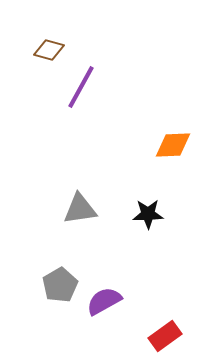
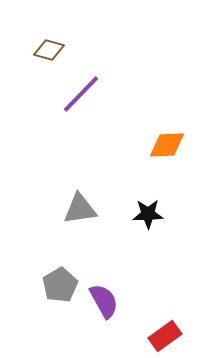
purple line: moved 7 px down; rotated 15 degrees clockwise
orange diamond: moved 6 px left
purple semicircle: rotated 90 degrees clockwise
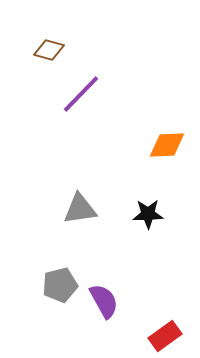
gray pentagon: rotated 16 degrees clockwise
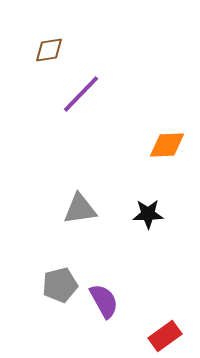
brown diamond: rotated 24 degrees counterclockwise
